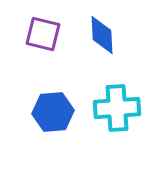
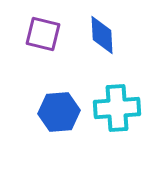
blue hexagon: moved 6 px right
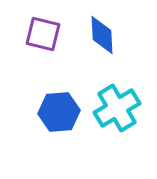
cyan cross: rotated 27 degrees counterclockwise
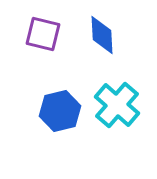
cyan cross: moved 3 px up; rotated 18 degrees counterclockwise
blue hexagon: moved 1 px right, 1 px up; rotated 9 degrees counterclockwise
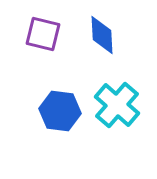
blue hexagon: rotated 21 degrees clockwise
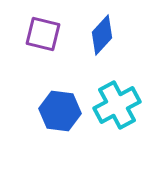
blue diamond: rotated 45 degrees clockwise
cyan cross: rotated 21 degrees clockwise
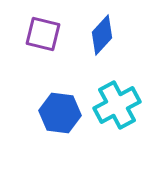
blue hexagon: moved 2 px down
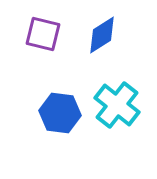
blue diamond: rotated 15 degrees clockwise
cyan cross: rotated 24 degrees counterclockwise
